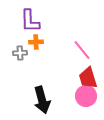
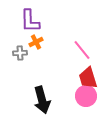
orange cross: rotated 24 degrees counterclockwise
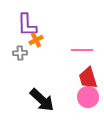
purple L-shape: moved 3 px left, 4 px down
orange cross: moved 2 px up
pink line: rotated 50 degrees counterclockwise
pink circle: moved 2 px right, 1 px down
black arrow: rotated 32 degrees counterclockwise
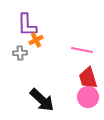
pink line: rotated 10 degrees clockwise
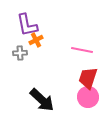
purple L-shape: rotated 10 degrees counterclockwise
red trapezoid: rotated 35 degrees clockwise
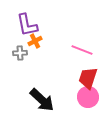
orange cross: moved 1 px left, 1 px down
pink line: rotated 10 degrees clockwise
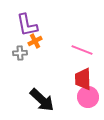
red trapezoid: moved 5 px left, 1 px down; rotated 20 degrees counterclockwise
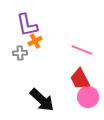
red trapezoid: moved 3 px left; rotated 25 degrees counterclockwise
